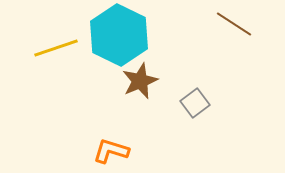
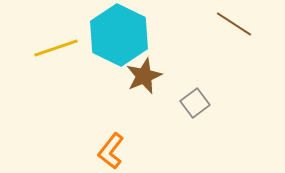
brown star: moved 4 px right, 5 px up
orange L-shape: rotated 69 degrees counterclockwise
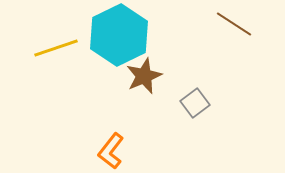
cyan hexagon: rotated 8 degrees clockwise
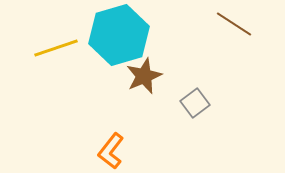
cyan hexagon: rotated 10 degrees clockwise
